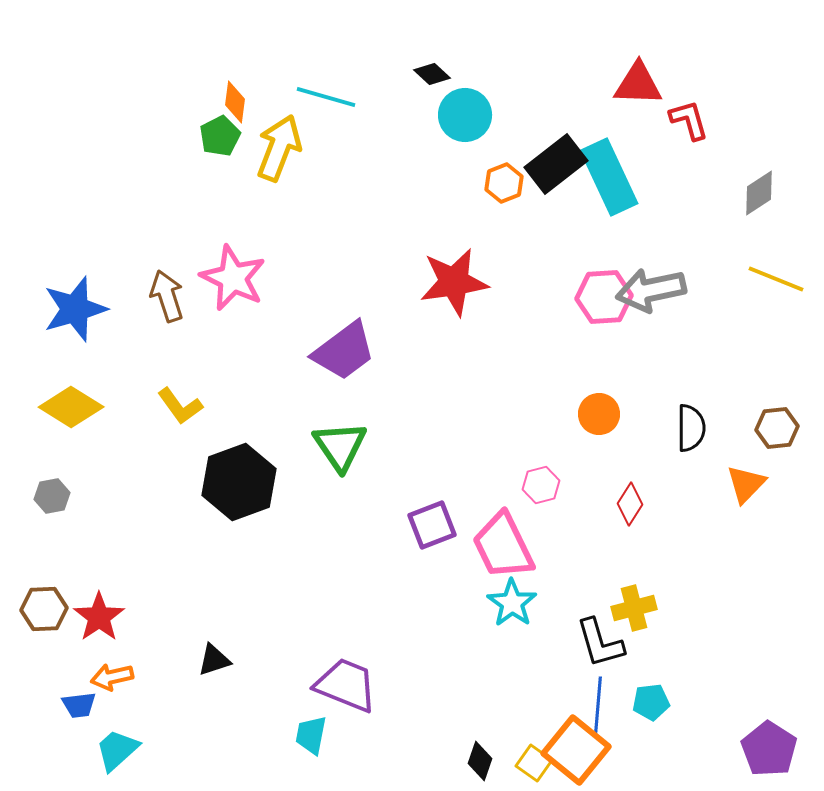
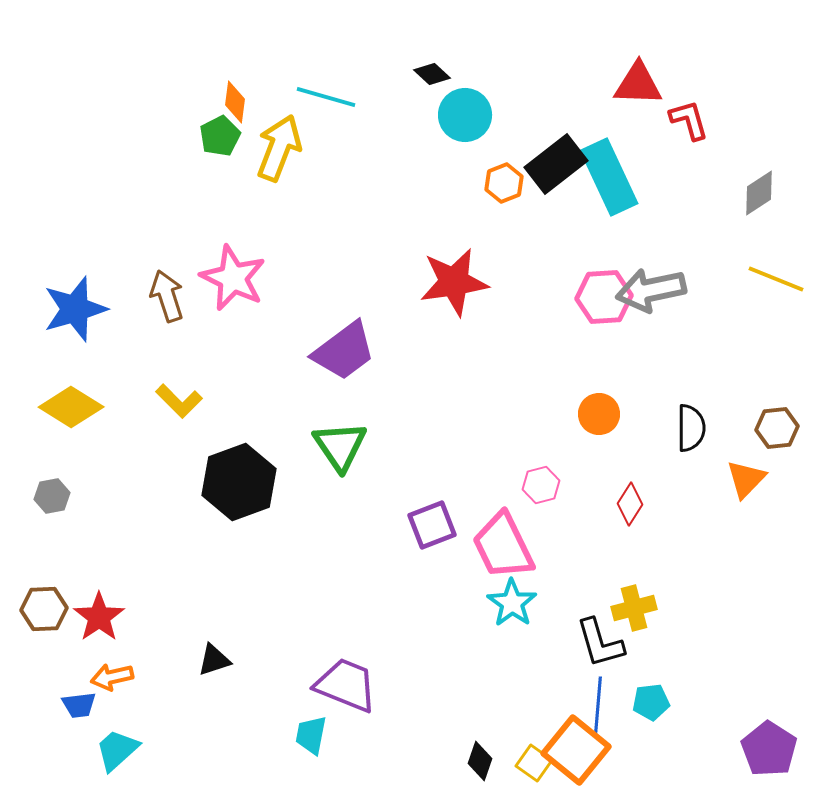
yellow L-shape at (180, 406): moved 1 px left, 5 px up; rotated 9 degrees counterclockwise
orange triangle at (746, 484): moved 5 px up
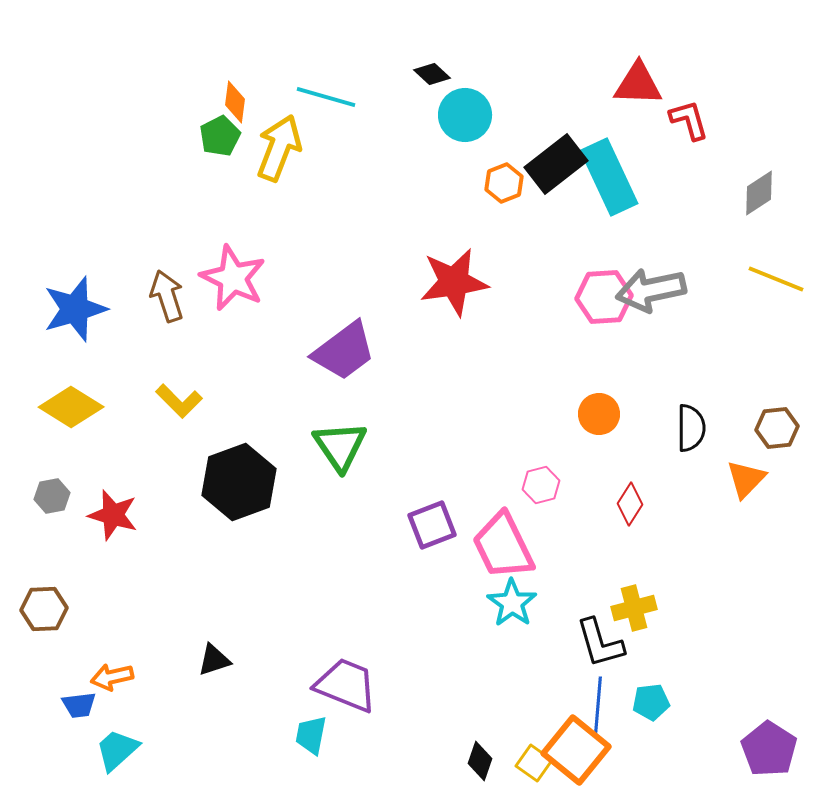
red star at (99, 617): moved 14 px right, 102 px up; rotated 21 degrees counterclockwise
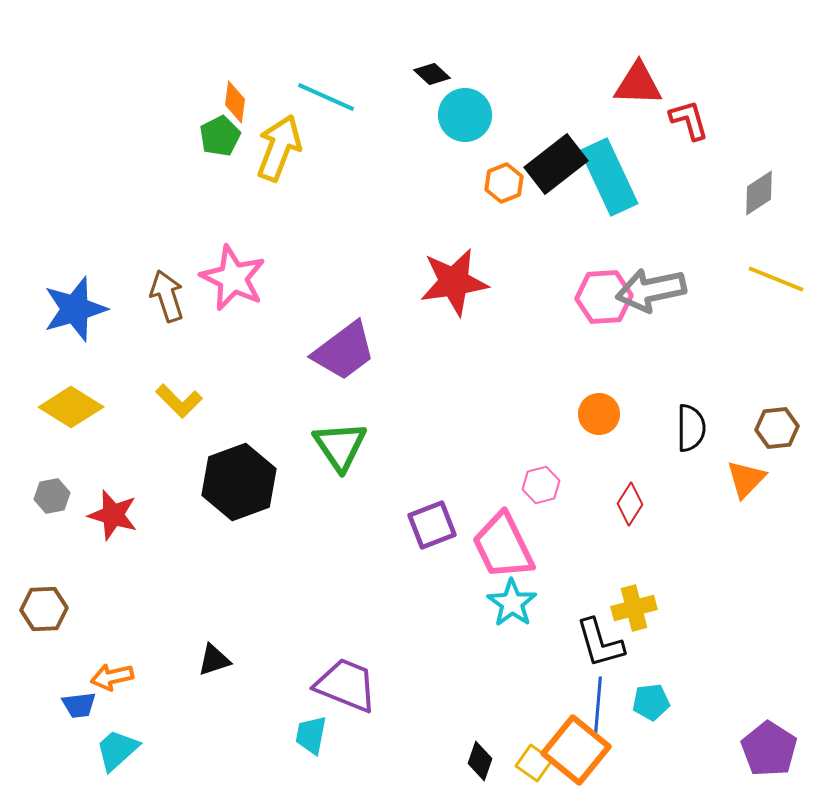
cyan line at (326, 97): rotated 8 degrees clockwise
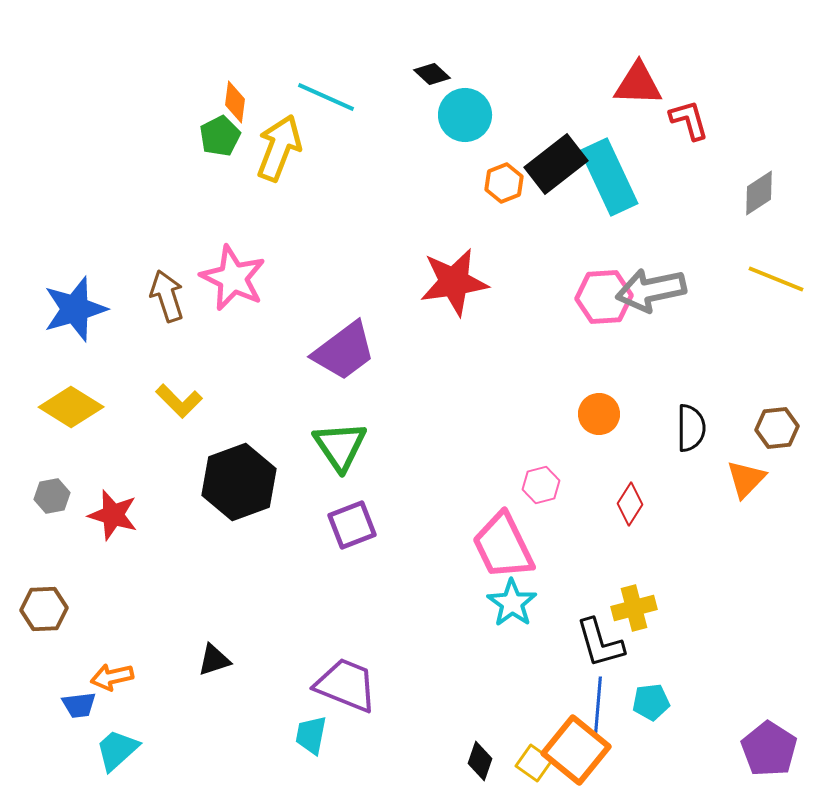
purple square at (432, 525): moved 80 px left
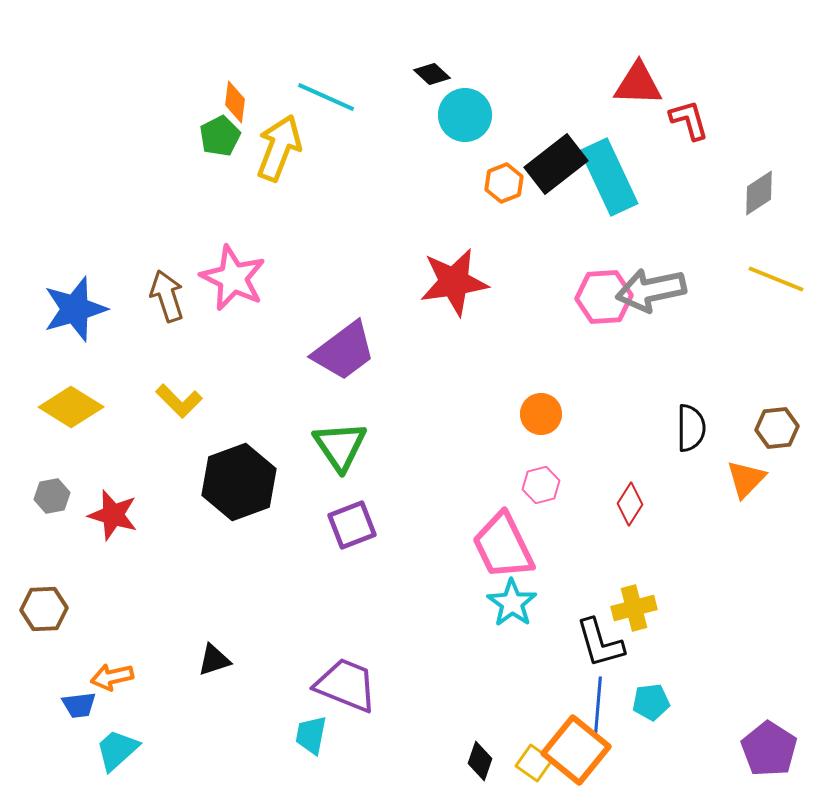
orange circle at (599, 414): moved 58 px left
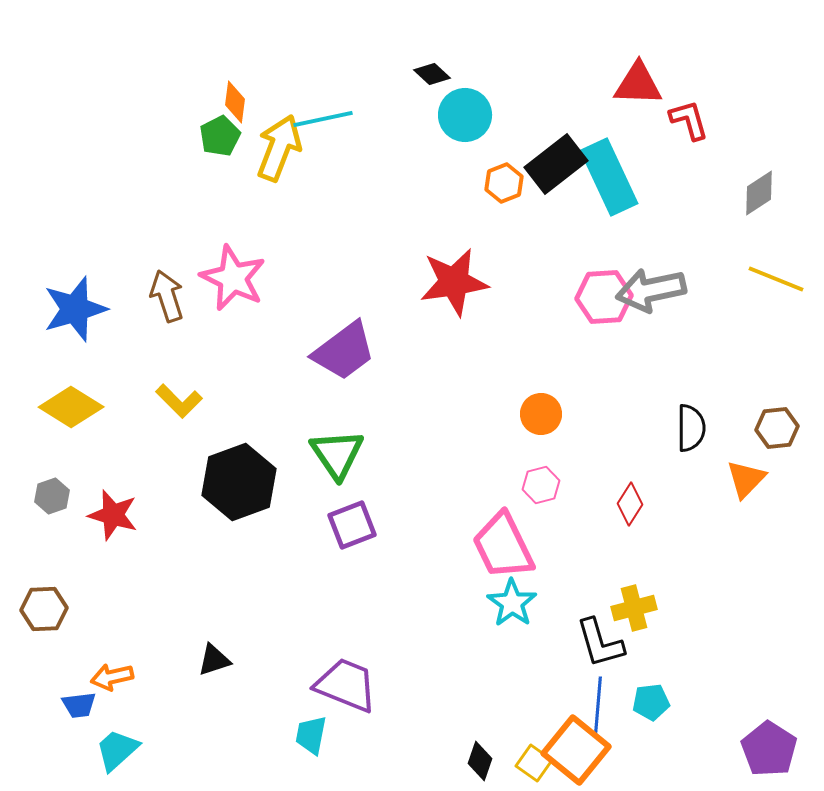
cyan line at (326, 97): moved 3 px left, 22 px down; rotated 36 degrees counterclockwise
green triangle at (340, 446): moved 3 px left, 8 px down
gray hexagon at (52, 496): rotated 8 degrees counterclockwise
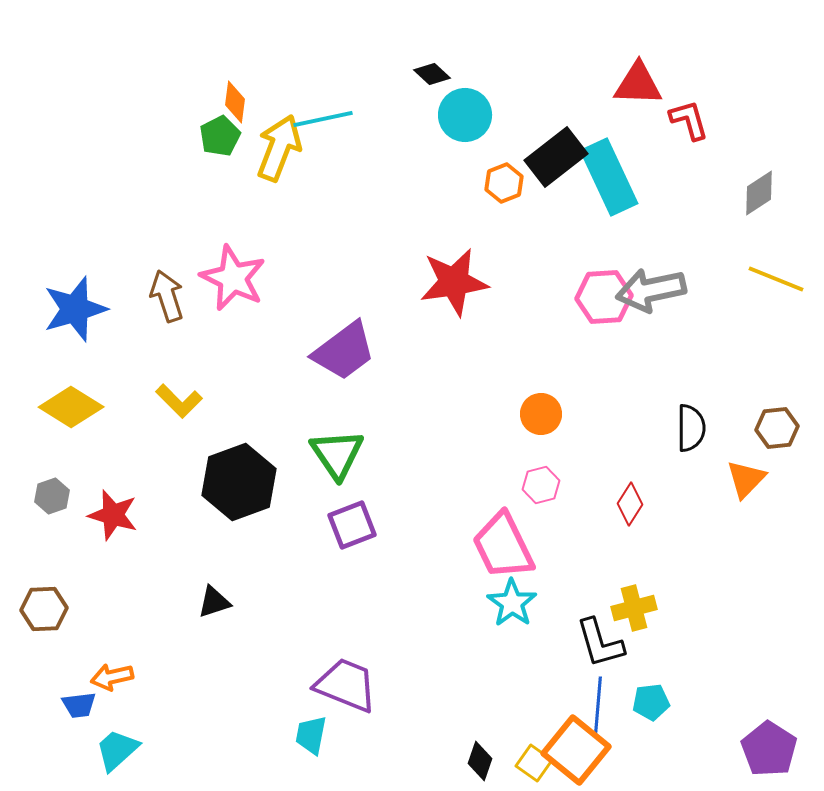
black rectangle at (556, 164): moved 7 px up
black triangle at (214, 660): moved 58 px up
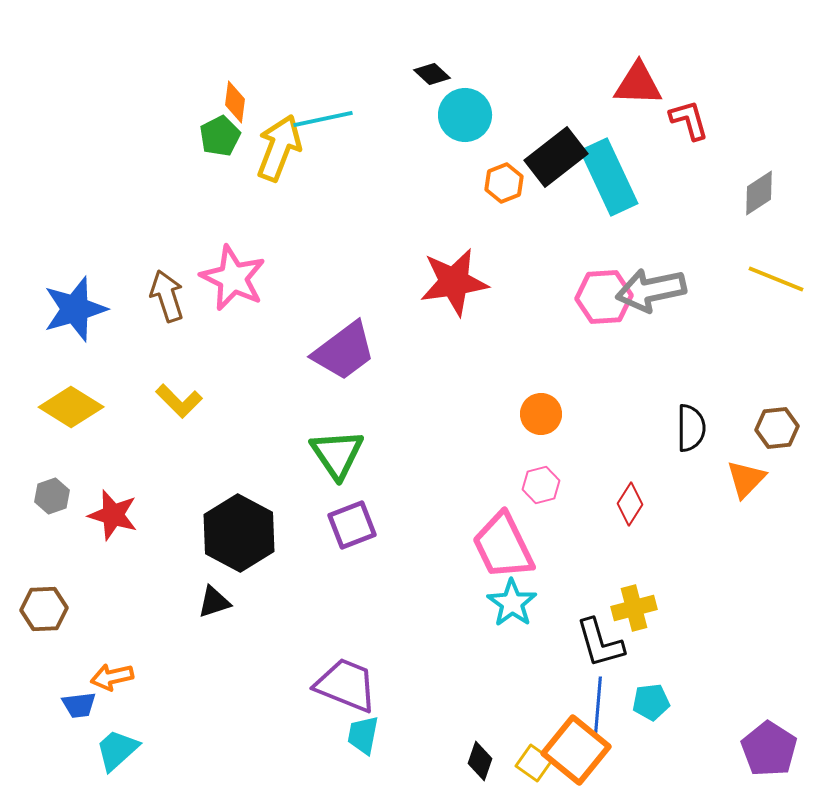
black hexagon at (239, 482): moved 51 px down; rotated 12 degrees counterclockwise
cyan trapezoid at (311, 735): moved 52 px right
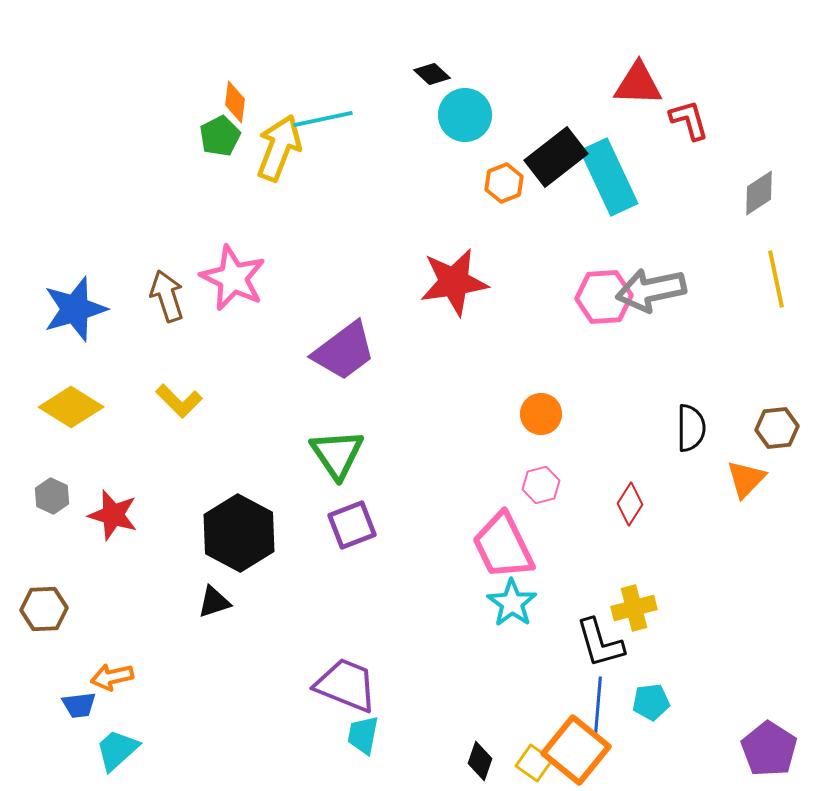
yellow line at (776, 279): rotated 56 degrees clockwise
gray hexagon at (52, 496): rotated 16 degrees counterclockwise
